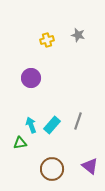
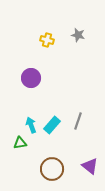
yellow cross: rotated 32 degrees clockwise
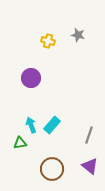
yellow cross: moved 1 px right, 1 px down
gray line: moved 11 px right, 14 px down
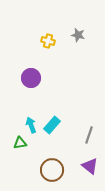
brown circle: moved 1 px down
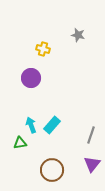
yellow cross: moved 5 px left, 8 px down
gray line: moved 2 px right
purple triangle: moved 2 px right, 2 px up; rotated 30 degrees clockwise
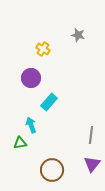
yellow cross: rotated 16 degrees clockwise
cyan rectangle: moved 3 px left, 23 px up
gray line: rotated 12 degrees counterclockwise
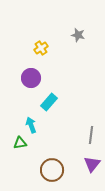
yellow cross: moved 2 px left, 1 px up; rotated 24 degrees clockwise
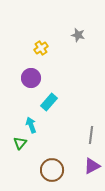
green triangle: rotated 40 degrees counterclockwise
purple triangle: moved 2 px down; rotated 24 degrees clockwise
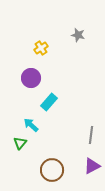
cyan arrow: rotated 28 degrees counterclockwise
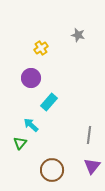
gray line: moved 2 px left
purple triangle: rotated 24 degrees counterclockwise
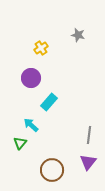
purple triangle: moved 4 px left, 4 px up
